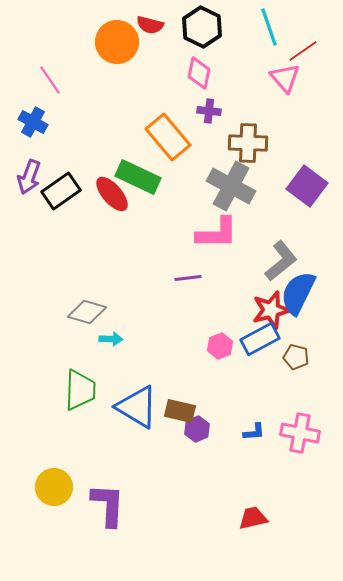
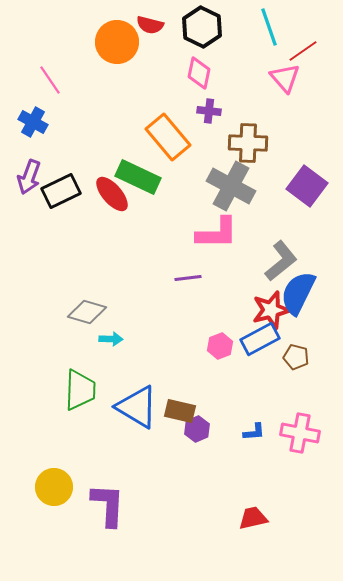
black rectangle: rotated 9 degrees clockwise
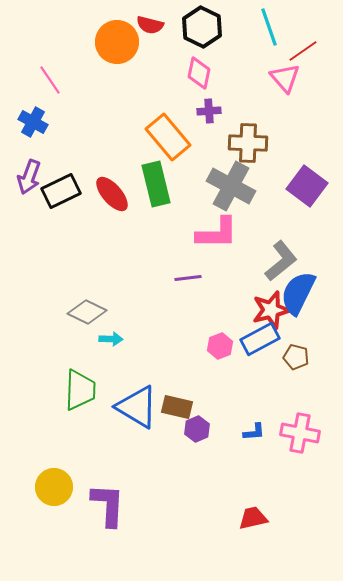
purple cross: rotated 10 degrees counterclockwise
green rectangle: moved 18 px right, 7 px down; rotated 51 degrees clockwise
gray diamond: rotated 9 degrees clockwise
brown rectangle: moved 3 px left, 4 px up
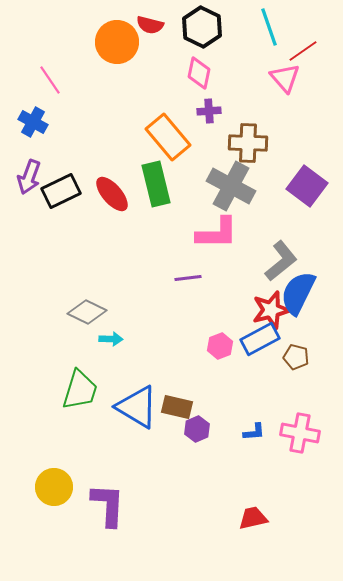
green trapezoid: rotated 15 degrees clockwise
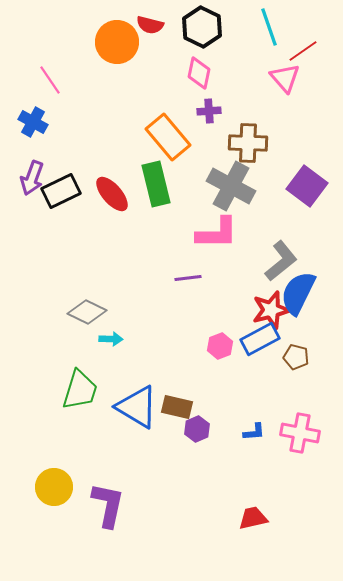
purple arrow: moved 3 px right, 1 px down
purple L-shape: rotated 9 degrees clockwise
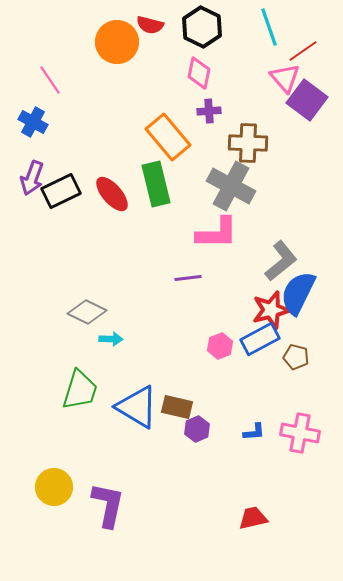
purple square: moved 86 px up
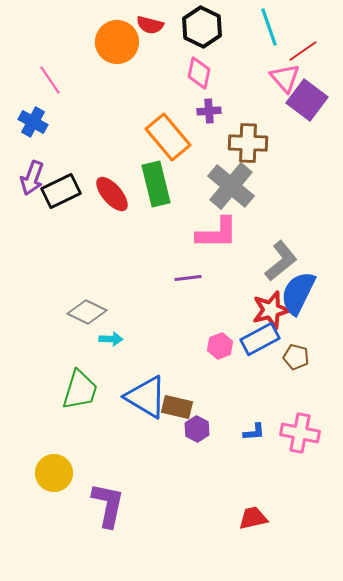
gray cross: rotated 12 degrees clockwise
blue triangle: moved 9 px right, 10 px up
purple hexagon: rotated 10 degrees counterclockwise
yellow circle: moved 14 px up
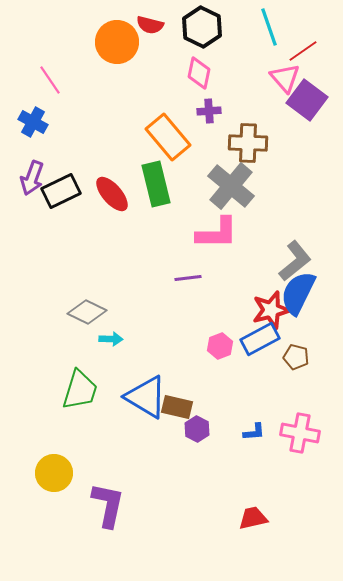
gray L-shape: moved 14 px right
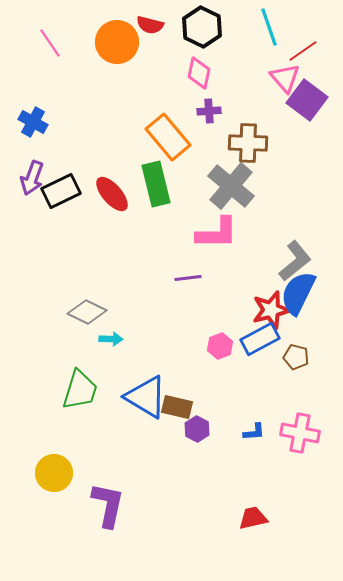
pink line: moved 37 px up
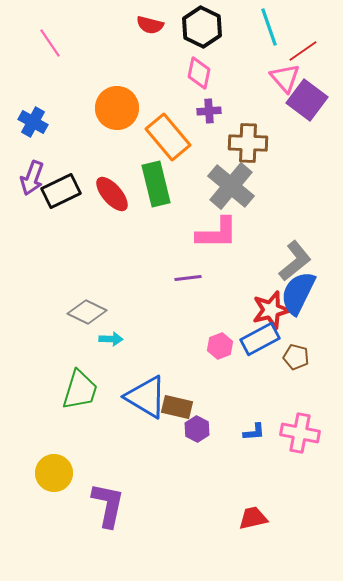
orange circle: moved 66 px down
